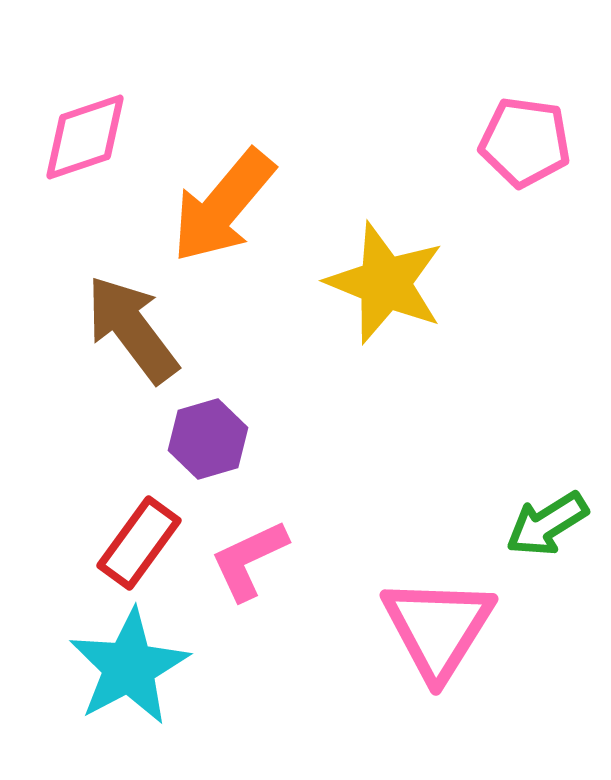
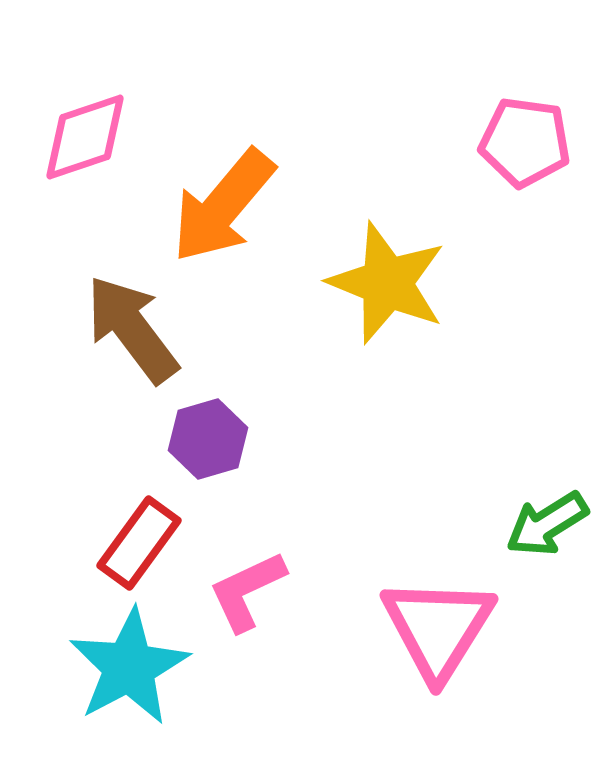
yellow star: moved 2 px right
pink L-shape: moved 2 px left, 31 px down
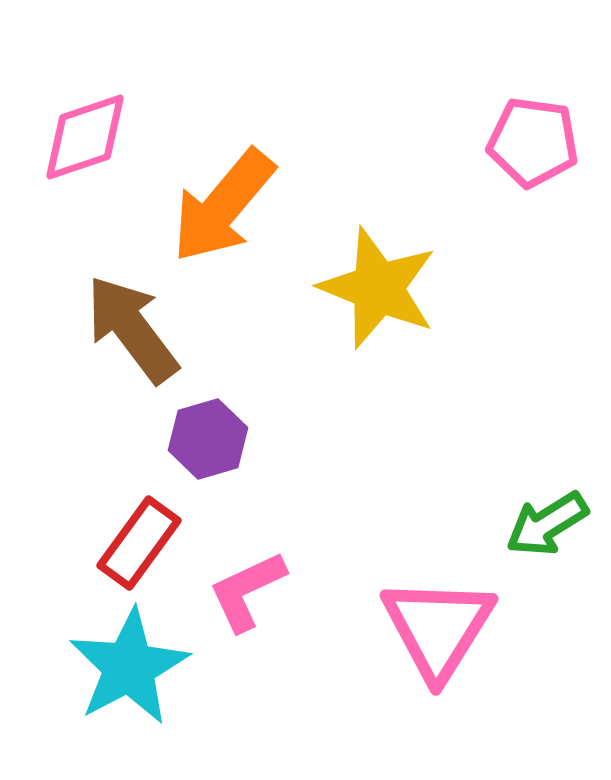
pink pentagon: moved 8 px right
yellow star: moved 9 px left, 5 px down
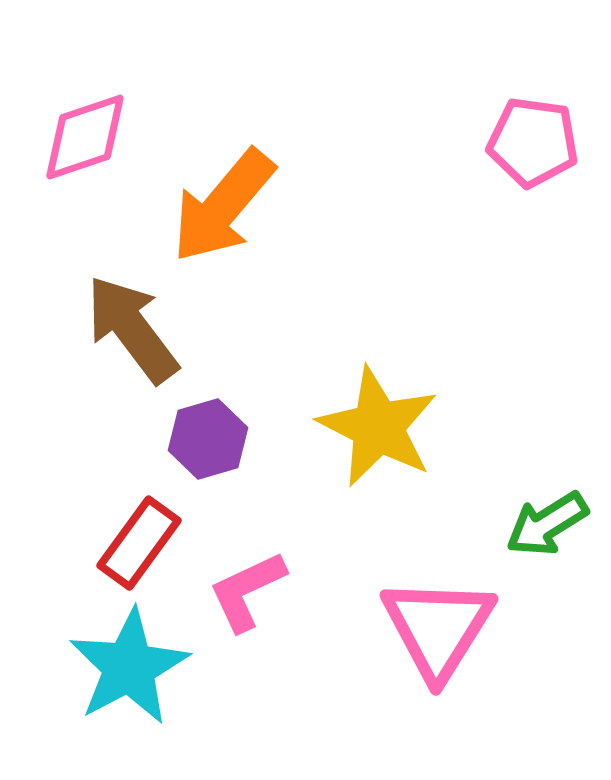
yellow star: moved 139 px down; rotated 5 degrees clockwise
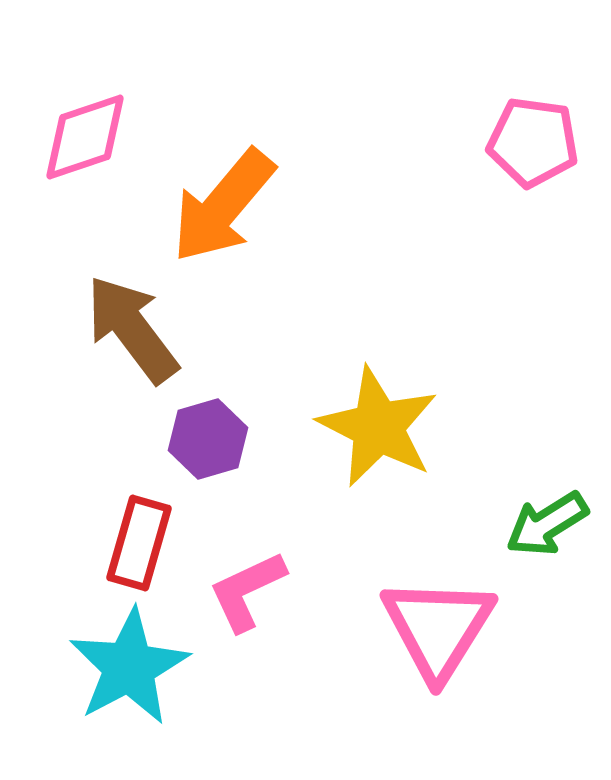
red rectangle: rotated 20 degrees counterclockwise
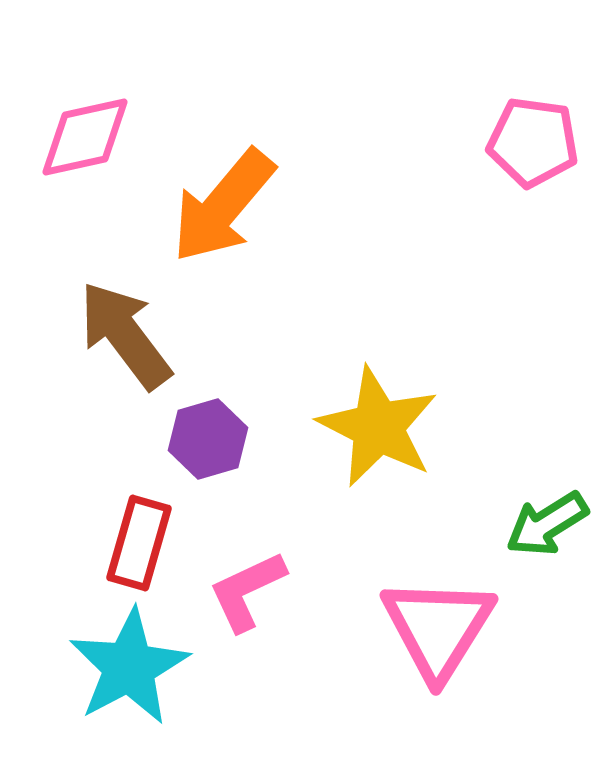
pink diamond: rotated 6 degrees clockwise
brown arrow: moved 7 px left, 6 px down
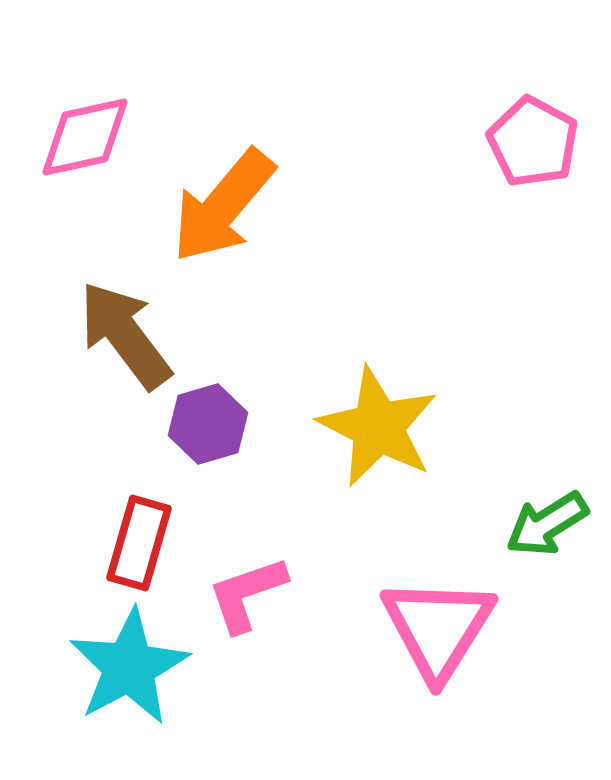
pink pentagon: rotated 20 degrees clockwise
purple hexagon: moved 15 px up
pink L-shape: moved 3 px down; rotated 6 degrees clockwise
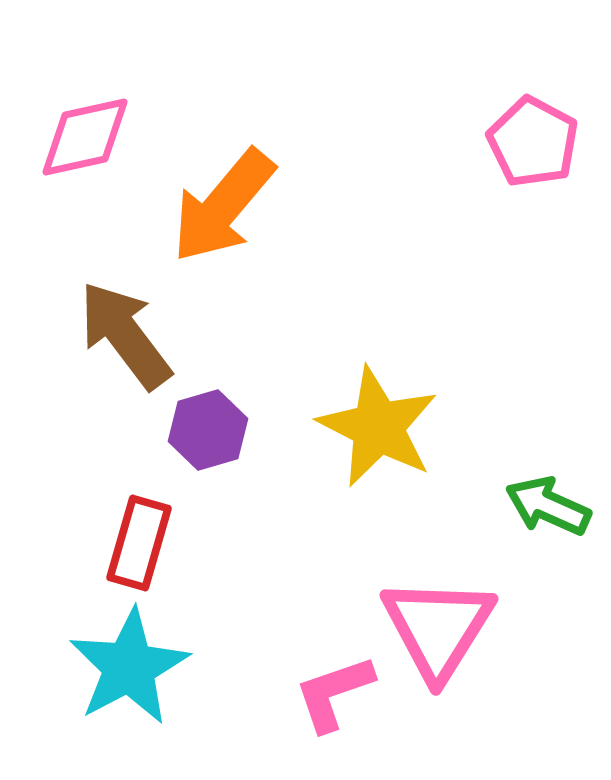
purple hexagon: moved 6 px down
green arrow: moved 1 px right, 18 px up; rotated 56 degrees clockwise
pink L-shape: moved 87 px right, 99 px down
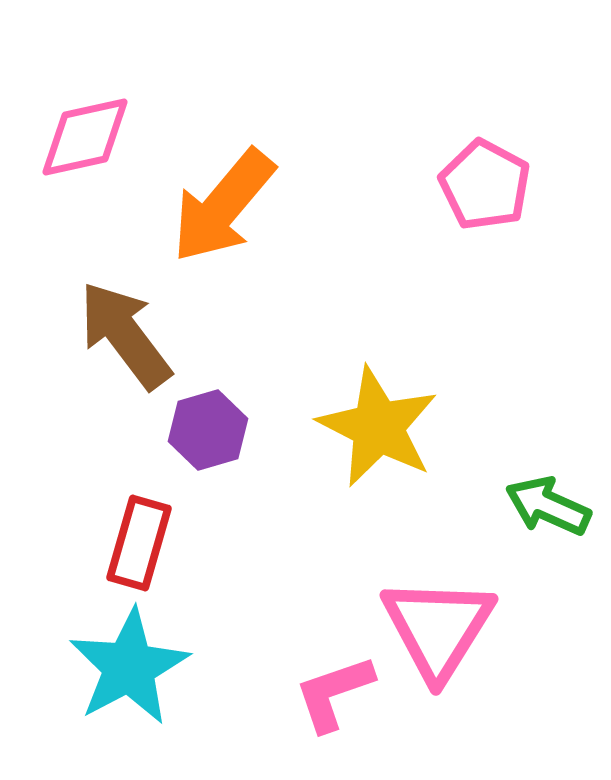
pink pentagon: moved 48 px left, 43 px down
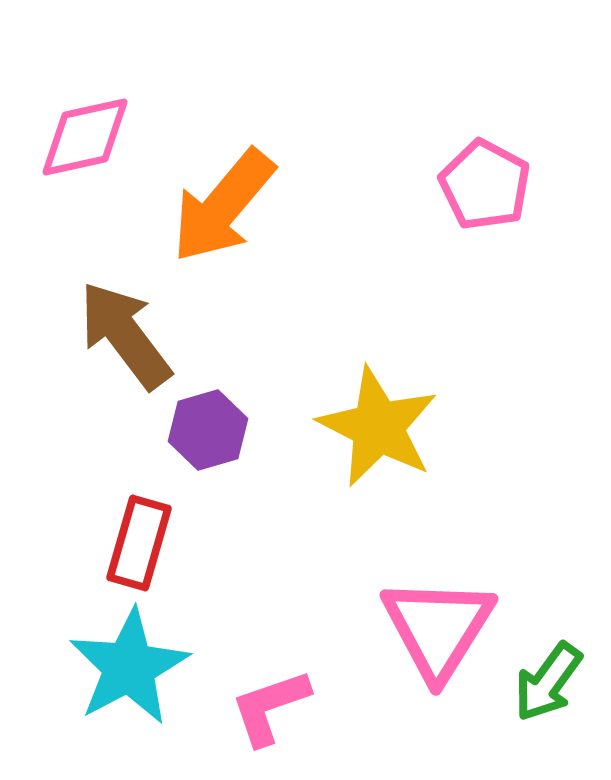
green arrow: moved 176 px down; rotated 78 degrees counterclockwise
pink L-shape: moved 64 px left, 14 px down
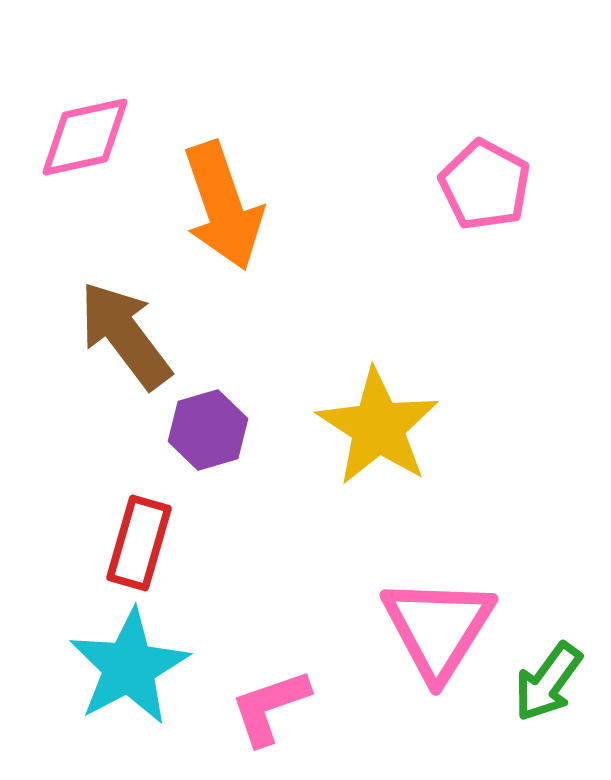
orange arrow: rotated 59 degrees counterclockwise
yellow star: rotated 6 degrees clockwise
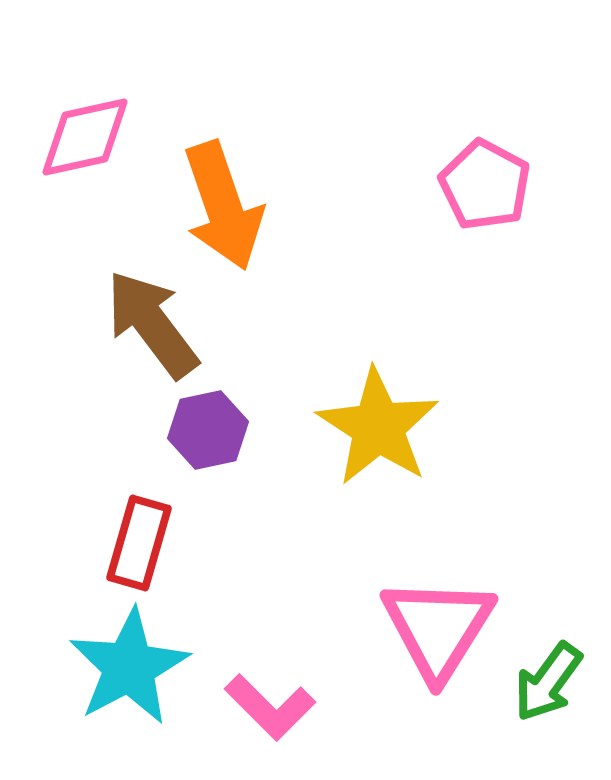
brown arrow: moved 27 px right, 11 px up
purple hexagon: rotated 4 degrees clockwise
pink L-shape: rotated 116 degrees counterclockwise
